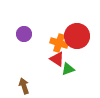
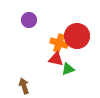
purple circle: moved 5 px right, 14 px up
red triangle: moved 1 px left; rotated 21 degrees counterclockwise
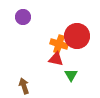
purple circle: moved 6 px left, 3 px up
orange cross: moved 1 px down
green triangle: moved 3 px right, 6 px down; rotated 40 degrees counterclockwise
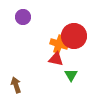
red circle: moved 3 px left
brown arrow: moved 8 px left, 1 px up
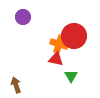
green triangle: moved 1 px down
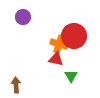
brown arrow: rotated 14 degrees clockwise
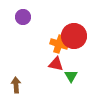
red triangle: moved 5 px down
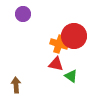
purple circle: moved 3 px up
green triangle: rotated 24 degrees counterclockwise
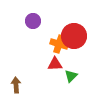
purple circle: moved 10 px right, 7 px down
red triangle: moved 1 px left; rotated 14 degrees counterclockwise
green triangle: rotated 40 degrees clockwise
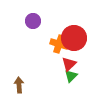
red circle: moved 2 px down
red triangle: moved 14 px right; rotated 42 degrees counterclockwise
brown arrow: moved 3 px right
